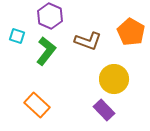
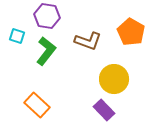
purple hexagon: moved 3 px left; rotated 15 degrees counterclockwise
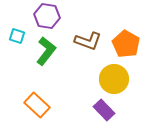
orange pentagon: moved 5 px left, 12 px down
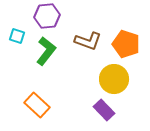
purple hexagon: rotated 15 degrees counterclockwise
orange pentagon: rotated 12 degrees counterclockwise
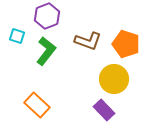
purple hexagon: rotated 15 degrees counterclockwise
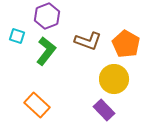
orange pentagon: rotated 12 degrees clockwise
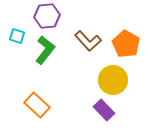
purple hexagon: rotated 15 degrees clockwise
brown L-shape: rotated 28 degrees clockwise
green L-shape: moved 1 px left, 1 px up
yellow circle: moved 1 px left, 1 px down
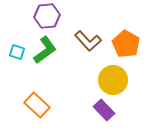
cyan square: moved 16 px down
green L-shape: rotated 16 degrees clockwise
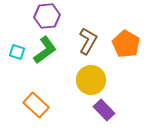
brown L-shape: rotated 108 degrees counterclockwise
yellow circle: moved 22 px left
orange rectangle: moved 1 px left
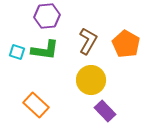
green L-shape: rotated 44 degrees clockwise
purple rectangle: moved 1 px right, 1 px down
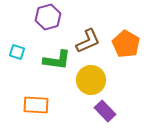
purple hexagon: moved 1 px right, 1 px down; rotated 10 degrees counterclockwise
brown L-shape: rotated 36 degrees clockwise
green L-shape: moved 12 px right, 10 px down
orange rectangle: rotated 40 degrees counterclockwise
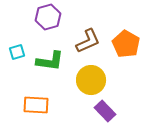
cyan square: rotated 35 degrees counterclockwise
green L-shape: moved 7 px left, 1 px down
